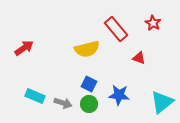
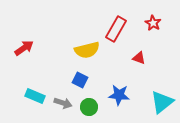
red rectangle: rotated 70 degrees clockwise
yellow semicircle: moved 1 px down
blue square: moved 9 px left, 4 px up
green circle: moved 3 px down
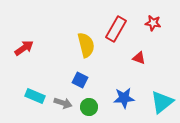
red star: rotated 21 degrees counterclockwise
yellow semicircle: moved 1 px left, 5 px up; rotated 90 degrees counterclockwise
blue star: moved 5 px right, 3 px down; rotated 10 degrees counterclockwise
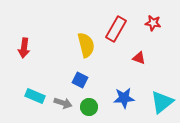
red arrow: rotated 132 degrees clockwise
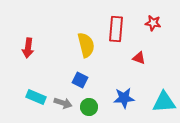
red rectangle: rotated 25 degrees counterclockwise
red arrow: moved 4 px right
cyan rectangle: moved 1 px right, 1 px down
cyan triangle: moved 2 px right; rotated 35 degrees clockwise
